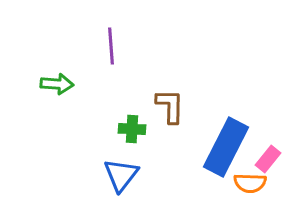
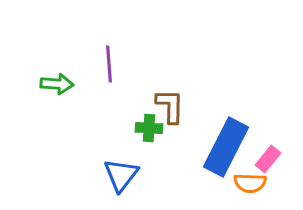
purple line: moved 2 px left, 18 px down
green cross: moved 17 px right, 1 px up
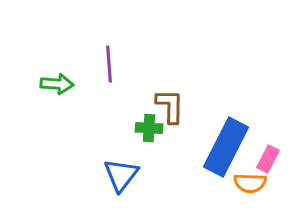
pink rectangle: rotated 12 degrees counterclockwise
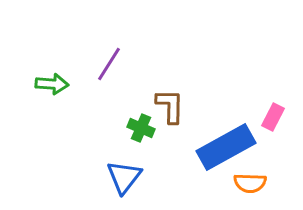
purple line: rotated 36 degrees clockwise
green arrow: moved 5 px left
green cross: moved 8 px left; rotated 20 degrees clockwise
blue rectangle: rotated 34 degrees clockwise
pink rectangle: moved 5 px right, 42 px up
blue triangle: moved 3 px right, 2 px down
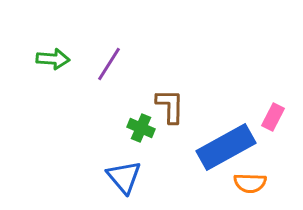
green arrow: moved 1 px right, 25 px up
blue triangle: rotated 18 degrees counterclockwise
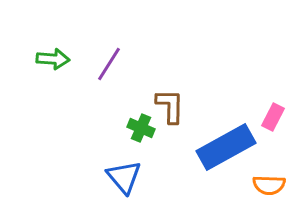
orange semicircle: moved 19 px right, 2 px down
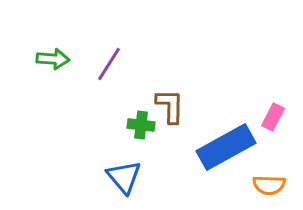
green cross: moved 3 px up; rotated 16 degrees counterclockwise
